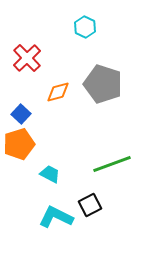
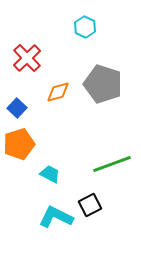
blue square: moved 4 px left, 6 px up
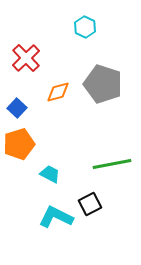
red cross: moved 1 px left
green line: rotated 9 degrees clockwise
black square: moved 1 px up
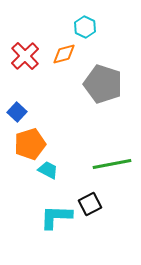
red cross: moved 1 px left, 2 px up
orange diamond: moved 6 px right, 38 px up
blue square: moved 4 px down
orange pentagon: moved 11 px right
cyan trapezoid: moved 2 px left, 4 px up
cyan L-shape: rotated 24 degrees counterclockwise
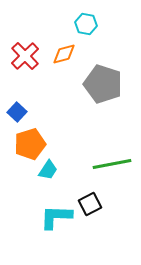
cyan hexagon: moved 1 px right, 3 px up; rotated 15 degrees counterclockwise
cyan trapezoid: rotated 95 degrees clockwise
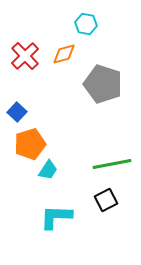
black square: moved 16 px right, 4 px up
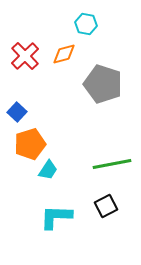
black square: moved 6 px down
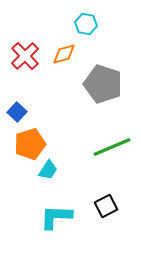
green line: moved 17 px up; rotated 12 degrees counterclockwise
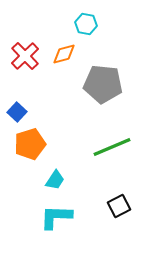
gray pentagon: rotated 12 degrees counterclockwise
cyan trapezoid: moved 7 px right, 10 px down
black square: moved 13 px right
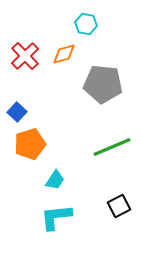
cyan L-shape: rotated 8 degrees counterclockwise
